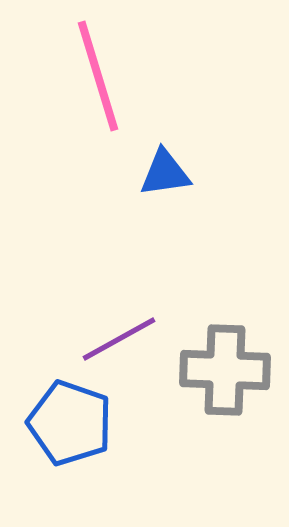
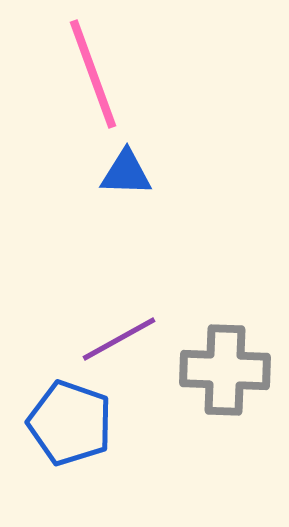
pink line: moved 5 px left, 2 px up; rotated 3 degrees counterclockwise
blue triangle: moved 39 px left; rotated 10 degrees clockwise
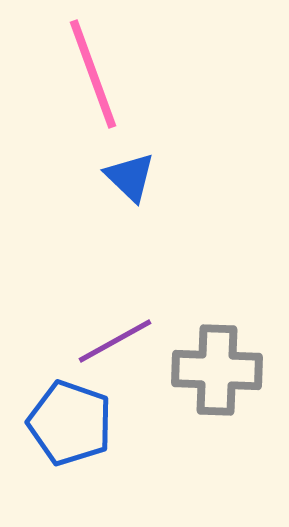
blue triangle: moved 4 px right, 4 px down; rotated 42 degrees clockwise
purple line: moved 4 px left, 2 px down
gray cross: moved 8 px left
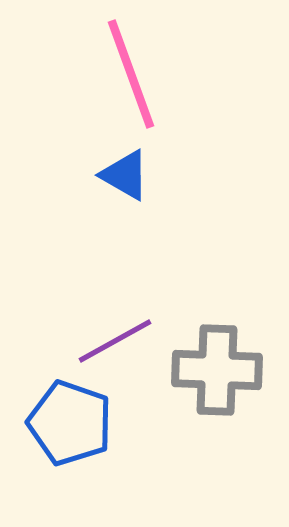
pink line: moved 38 px right
blue triangle: moved 5 px left, 2 px up; rotated 14 degrees counterclockwise
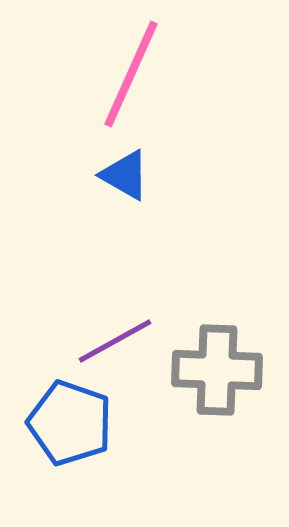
pink line: rotated 44 degrees clockwise
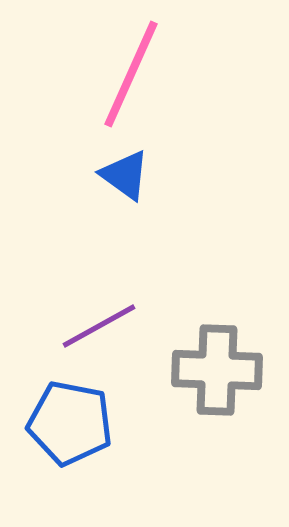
blue triangle: rotated 6 degrees clockwise
purple line: moved 16 px left, 15 px up
blue pentagon: rotated 8 degrees counterclockwise
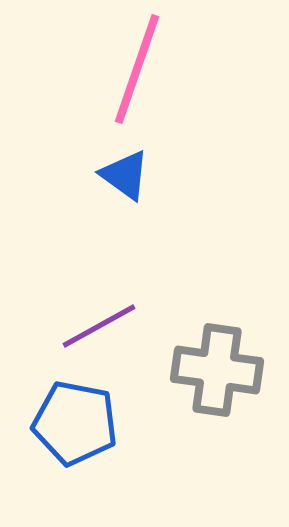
pink line: moved 6 px right, 5 px up; rotated 5 degrees counterclockwise
gray cross: rotated 6 degrees clockwise
blue pentagon: moved 5 px right
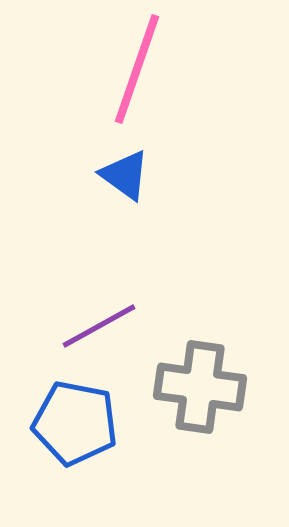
gray cross: moved 17 px left, 17 px down
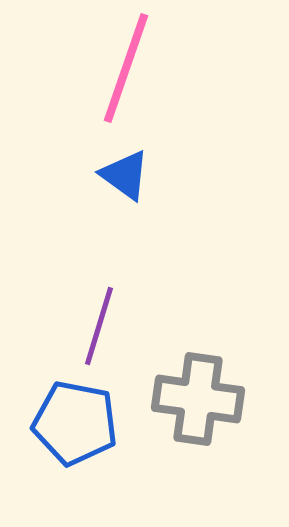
pink line: moved 11 px left, 1 px up
purple line: rotated 44 degrees counterclockwise
gray cross: moved 2 px left, 12 px down
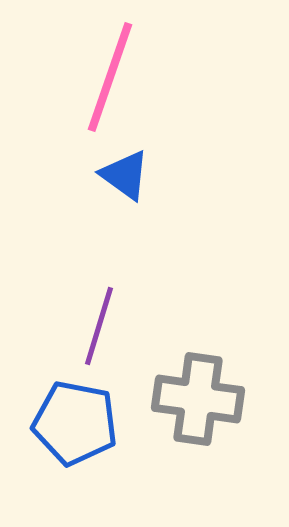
pink line: moved 16 px left, 9 px down
